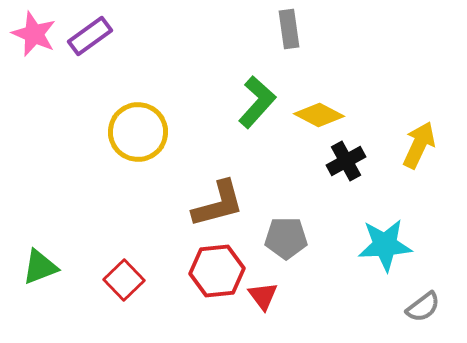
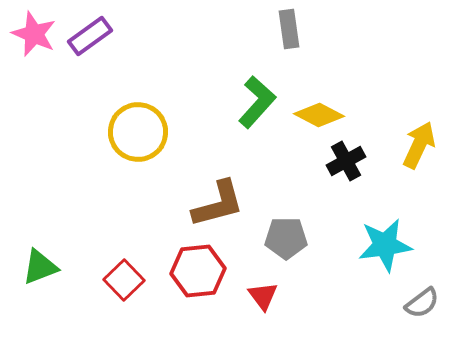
cyan star: rotated 4 degrees counterclockwise
red hexagon: moved 19 px left
gray semicircle: moved 1 px left, 4 px up
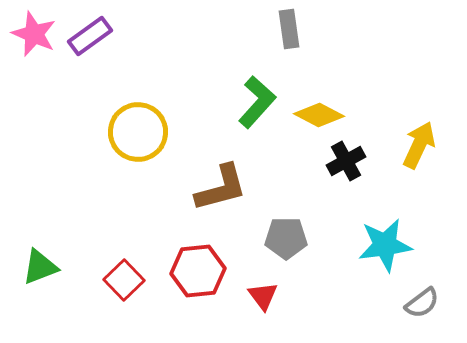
brown L-shape: moved 3 px right, 16 px up
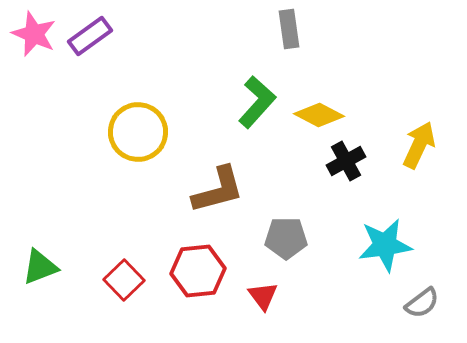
brown L-shape: moved 3 px left, 2 px down
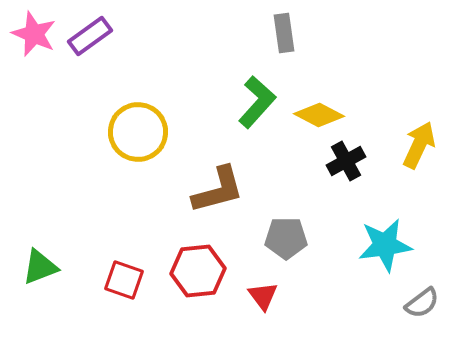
gray rectangle: moved 5 px left, 4 px down
red square: rotated 27 degrees counterclockwise
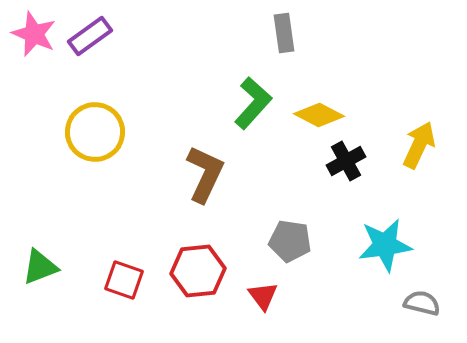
green L-shape: moved 4 px left, 1 px down
yellow circle: moved 43 px left
brown L-shape: moved 13 px left, 16 px up; rotated 50 degrees counterclockwise
gray pentagon: moved 4 px right, 3 px down; rotated 9 degrees clockwise
gray semicircle: rotated 129 degrees counterclockwise
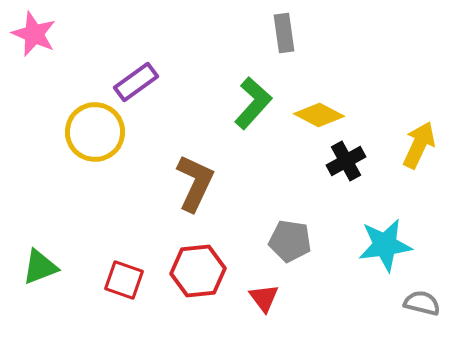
purple rectangle: moved 46 px right, 46 px down
brown L-shape: moved 10 px left, 9 px down
red triangle: moved 1 px right, 2 px down
